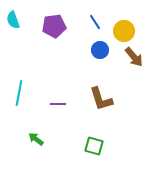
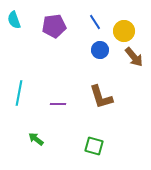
cyan semicircle: moved 1 px right
brown L-shape: moved 2 px up
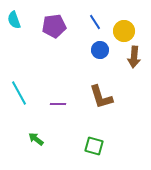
brown arrow: rotated 45 degrees clockwise
cyan line: rotated 40 degrees counterclockwise
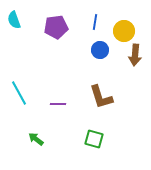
blue line: rotated 42 degrees clockwise
purple pentagon: moved 2 px right, 1 px down
brown arrow: moved 1 px right, 2 px up
green square: moved 7 px up
